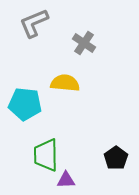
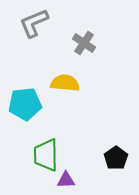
cyan pentagon: rotated 12 degrees counterclockwise
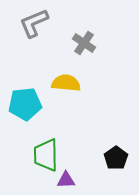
yellow semicircle: moved 1 px right
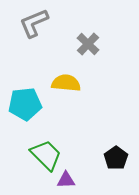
gray cross: moved 4 px right, 1 px down; rotated 10 degrees clockwise
green trapezoid: rotated 136 degrees clockwise
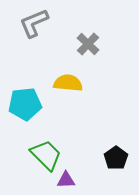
yellow semicircle: moved 2 px right
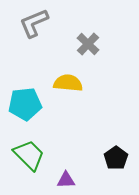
green trapezoid: moved 17 px left
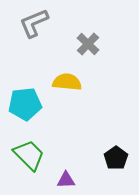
yellow semicircle: moved 1 px left, 1 px up
